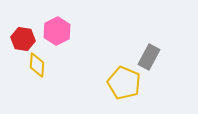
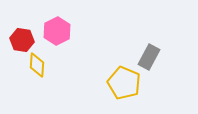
red hexagon: moved 1 px left, 1 px down
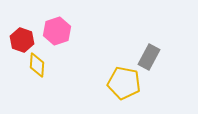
pink hexagon: rotated 8 degrees clockwise
red hexagon: rotated 10 degrees clockwise
yellow pentagon: rotated 12 degrees counterclockwise
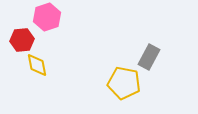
pink hexagon: moved 10 px left, 14 px up
red hexagon: rotated 25 degrees counterclockwise
yellow diamond: rotated 15 degrees counterclockwise
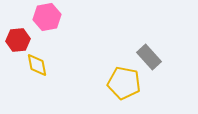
pink hexagon: rotated 8 degrees clockwise
red hexagon: moved 4 px left
gray rectangle: rotated 70 degrees counterclockwise
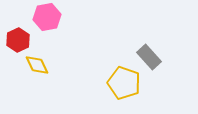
red hexagon: rotated 20 degrees counterclockwise
yellow diamond: rotated 15 degrees counterclockwise
yellow pentagon: rotated 8 degrees clockwise
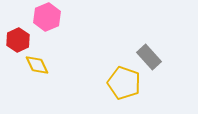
pink hexagon: rotated 12 degrees counterclockwise
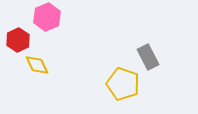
gray rectangle: moved 1 px left; rotated 15 degrees clockwise
yellow pentagon: moved 1 px left, 1 px down
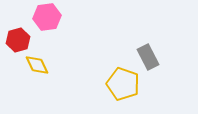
pink hexagon: rotated 16 degrees clockwise
red hexagon: rotated 10 degrees clockwise
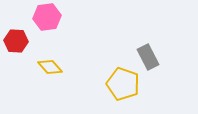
red hexagon: moved 2 px left, 1 px down; rotated 20 degrees clockwise
yellow diamond: moved 13 px right, 2 px down; rotated 15 degrees counterclockwise
